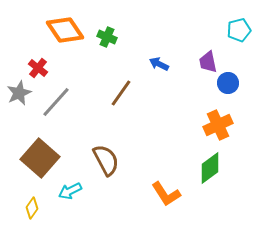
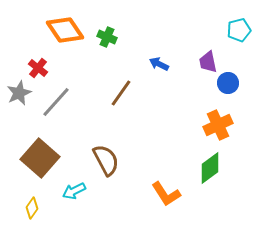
cyan arrow: moved 4 px right
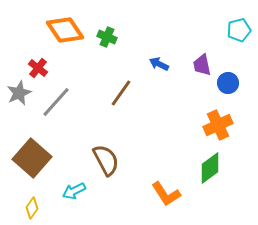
purple trapezoid: moved 6 px left, 3 px down
brown square: moved 8 px left
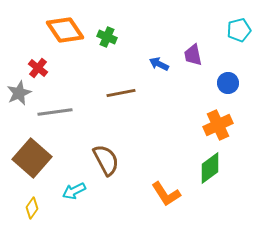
purple trapezoid: moved 9 px left, 10 px up
brown line: rotated 44 degrees clockwise
gray line: moved 1 px left, 10 px down; rotated 40 degrees clockwise
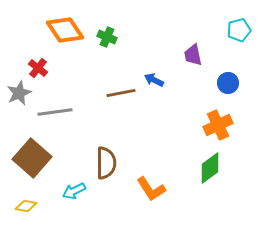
blue arrow: moved 5 px left, 16 px down
brown semicircle: moved 3 px down; rotated 28 degrees clockwise
orange L-shape: moved 15 px left, 5 px up
yellow diamond: moved 6 px left, 2 px up; rotated 65 degrees clockwise
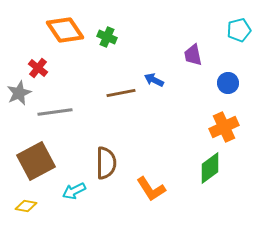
orange cross: moved 6 px right, 2 px down
brown square: moved 4 px right, 3 px down; rotated 21 degrees clockwise
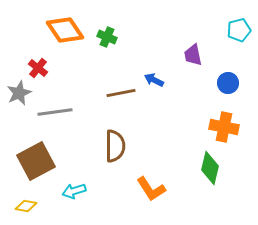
orange cross: rotated 36 degrees clockwise
brown semicircle: moved 9 px right, 17 px up
green diamond: rotated 40 degrees counterclockwise
cyan arrow: rotated 10 degrees clockwise
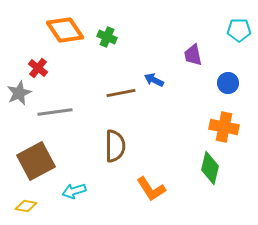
cyan pentagon: rotated 15 degrees clockwise
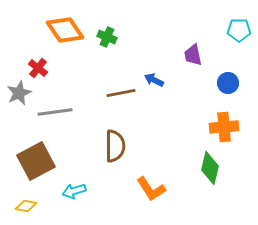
orange cross: rotated 16 degrees counterclockwise
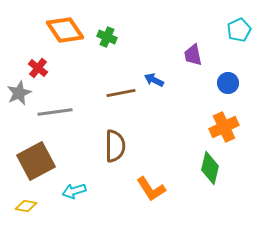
cyan pentagon: rotated 25 degrees counterclockwise
orange cross: rotated 20 degrees counterclockwise
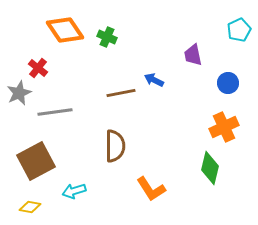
yellow diamond: moved 4 px right, 1 px down
